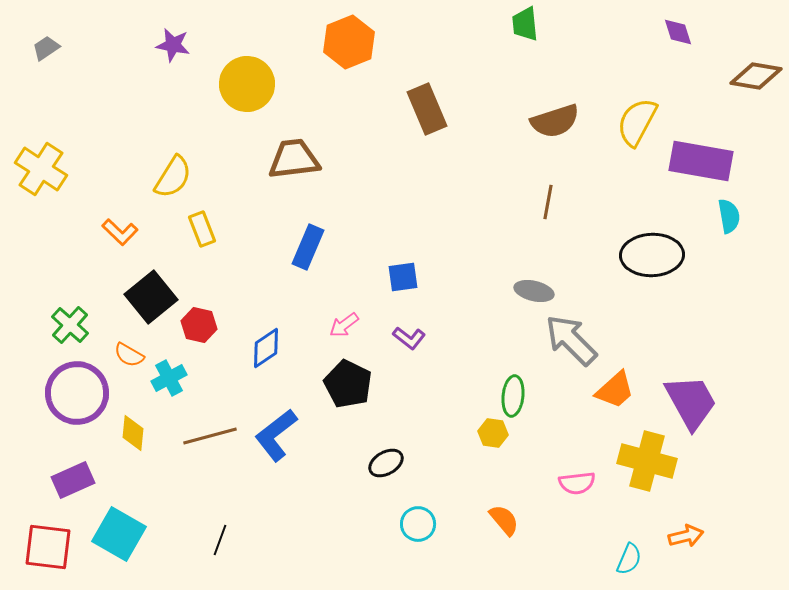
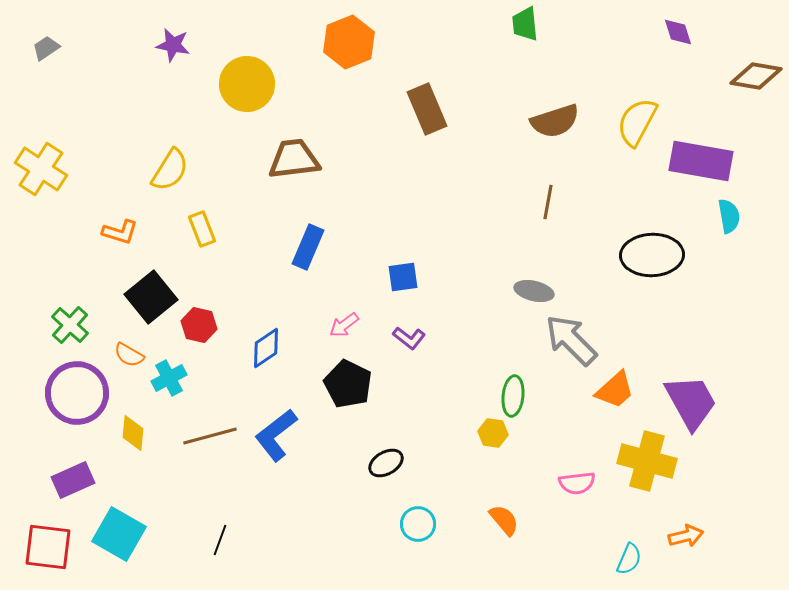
yellow semicircle at (173, 177): moved 3 px left, 7 px up
orange L-shape at (120, 232): rotated 27 degrees counterclockwise
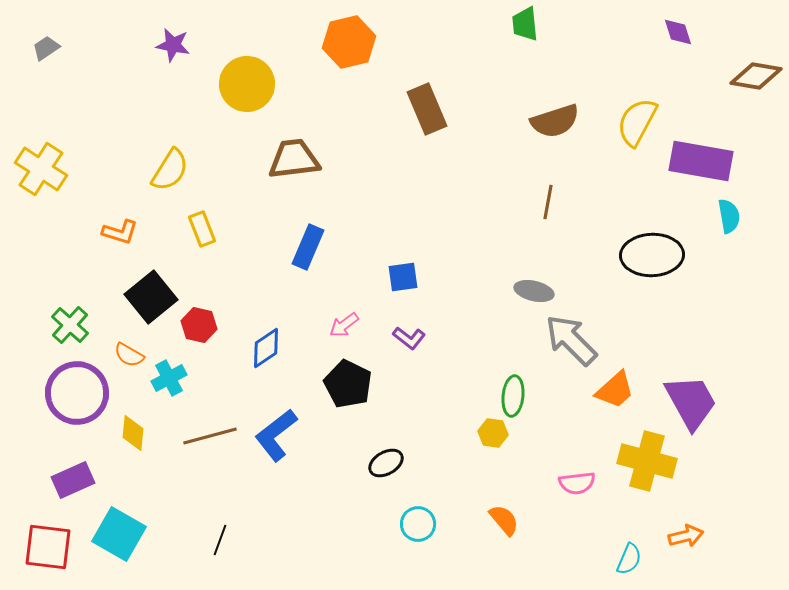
orange hexagon at (349, 42): rotated 9 degrees clockwise
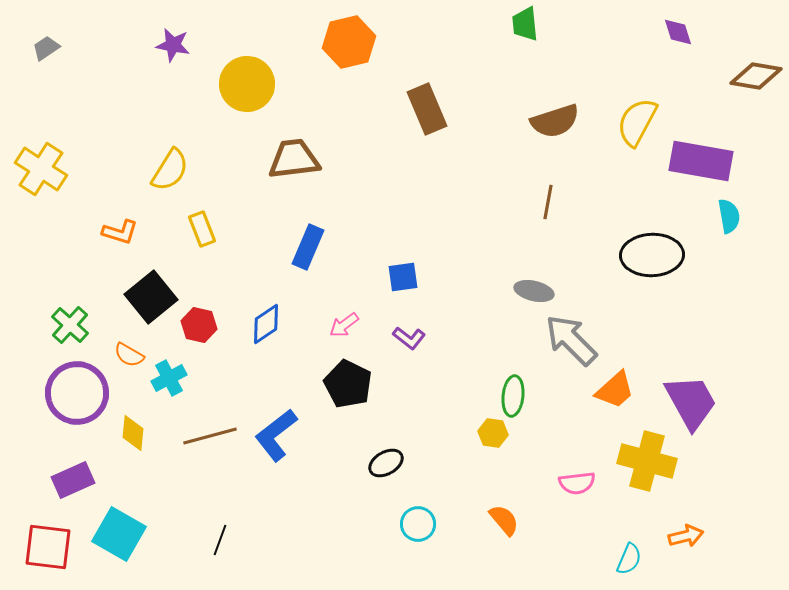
blue diamond at (266, 348): moved 24 px up
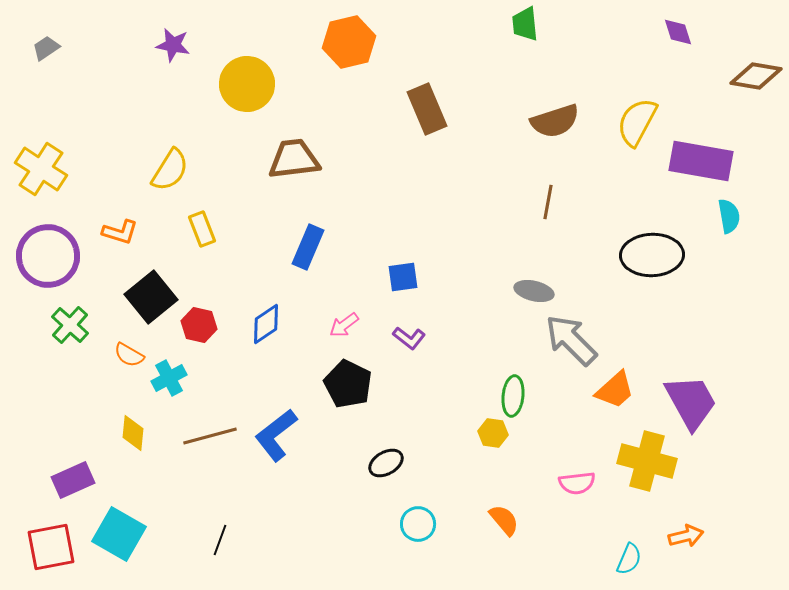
purple circle at (77, 393): moved 29 px left, 137 px up
red square at (48, 547): moved 3 px right; rotated 18 degrees counterclockwise
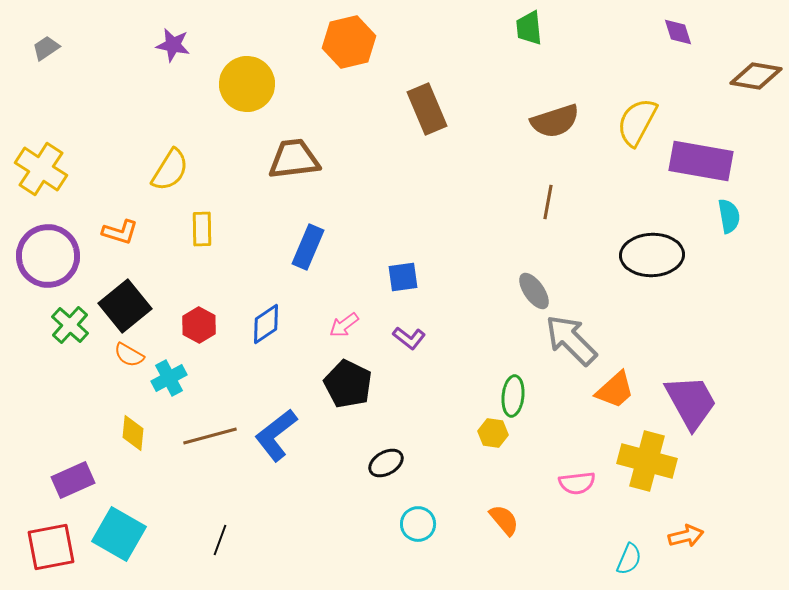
green trapezoid at (525, 24): moved 4 px right, 4 px down
yellow rectangle at (202, 229): rotated 20 degrees clockwise
gray ellipse at (534, 291): rotated 42 degrees clockwise
black square at (151, 297): moved 26 px left, 9 px down
red hexagon at (199, 325): rotated 16 degrees clockwise
